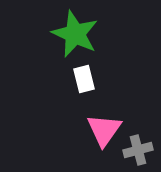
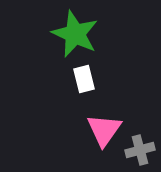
gray cross: moved 2 px right
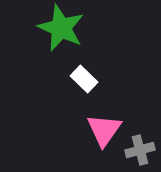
green star: moved 14 px left, 6 px up
white rectangle: rotated 32 degrees counterclockwise
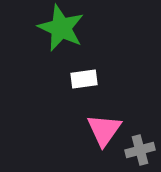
white rectangle: rotated 52 degrees counterclockwise
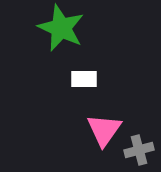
white rectangle: rotated 8 degrees clockwise
gray cross: moved 1 px left
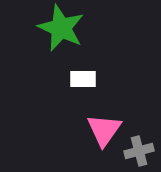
white rectangle: moved 1 px left
gray cross: moved 1 px down
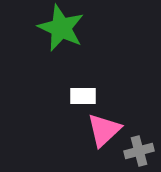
white rectangle: moved 17 px down
pink triangle: rotated 12 degrees clockwise
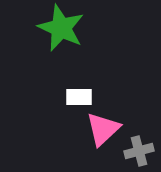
white rectangle: moved 4 px left, 1 px down
pink triangle: moved 1 px left, 1 px up
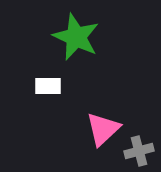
green star: moved 15 px right, 9 px down
white rectangle: moved 31 px left, 11 px up
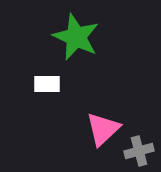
white rectangle: moved 1 px left, 2 px up
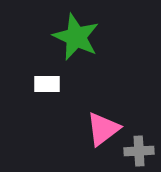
pink triangle: rotated 6 degrees clockwise
gray cross: rotated 12 degrees clockwise
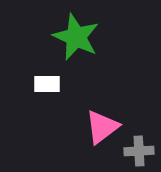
pink triangle: moved 1 px left, 2 px up
